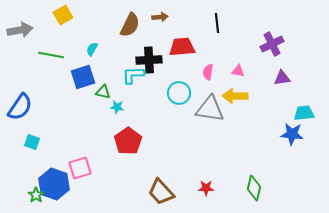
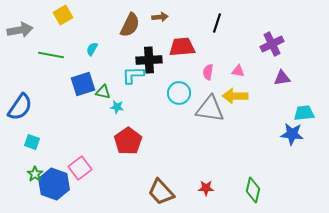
black line: rotated 24 degrees clockwise
blue square: moved 7 px down
pink square: rotated 20 degrees counterclockwise
green diamond: moved 1 px left, 2 px down
green star: moved 1 px left, 21 px up
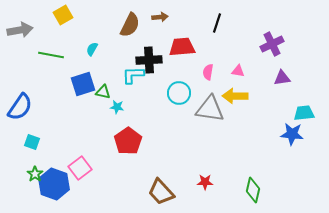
red star: moved 1 px left, 6 px up
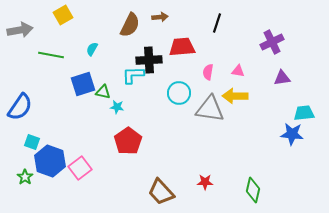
purple cross: moved 2 px up
green star: moved 10 px left, 3 px down
blue hexagon: moved 4 px left, 23 px up
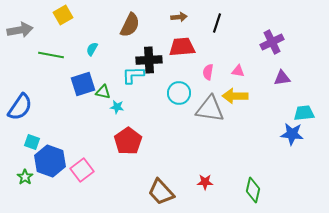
brown arrow: moved 19 px right
pink square: moved 2 px right, 2 px down
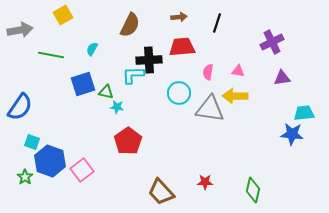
green triangle: moved 3 px right
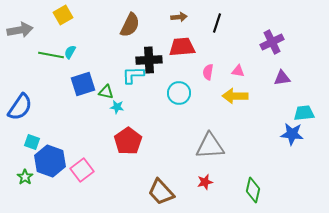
cyan semicircle: moved 22 px left, 3 px down
gray triangle: moved 37 px down; rotated 12 degrees counterclockwise
red star: rotated 14 degrees counterclockwise
